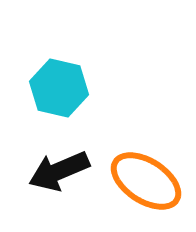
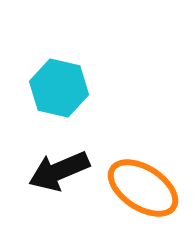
orange ellipse: moved 3 px left, 7 px down
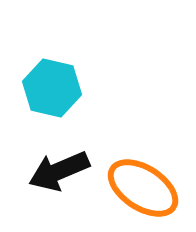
cyan hexagon: moved 7 px left
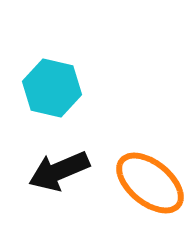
orange ellipse: moved 7 px right, 5 px up; rotated 6 degrees clockwise
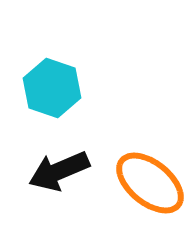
cyan hexagon: rotated 6 degrees clockwise
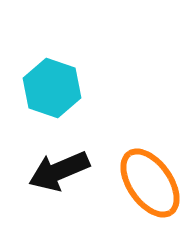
orange ellipse: rotated 16 degrees clockwise
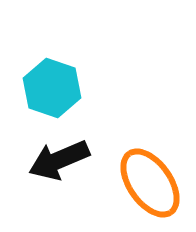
black arrow: moved 11 px up
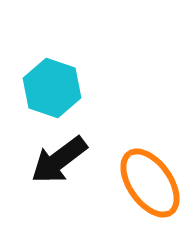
black arrow: rotated 14 degrees counterclockwise
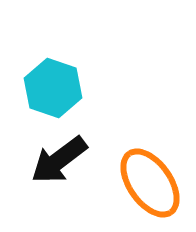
cyan hexagon: moved 1 px right
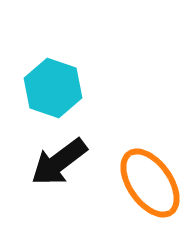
black arrow: moved 2 px down
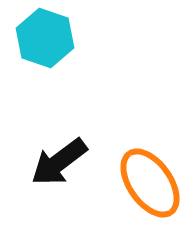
cyan hexagon: moved 8 px left, 50 px up
